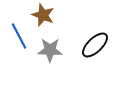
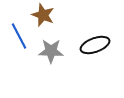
black ellipse: rotated 24 degrees clockwise
gray star: moved 1 px right, 1 px down
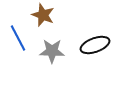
blue line: moved 1 px left, 2 px down
gray star: moved 1 px right
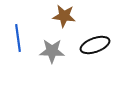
brown star: moved 21 px right, 1 px down; rotated 15 degrees counterclockwise
blue line: rotated 20 degrees clockwise
